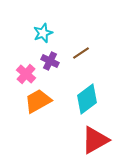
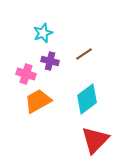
brown line: moved 3 px right, 1 px down
purple cross: rotated 12 degrees counterclockwise
pink cross: rotated 24 degrees counterclockwise
red triangle: rotated 16 degrees counterclockwise
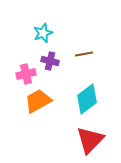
brown line: rotated 24 degrees clockwise
pink cross: rotated 30 degrees counterclockwise
red triangle: moved 5 px left
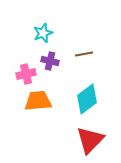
orange trapezoid: rotated 24 degrees clockwise
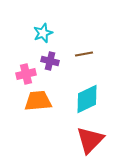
cyan diamond: rotated 12 degrees clockwise
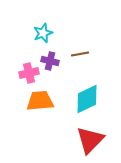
brown line: moved 4 px left
pink cross: moved 3 px right, 1 px up
orange trapezoid: moved 2 px right
